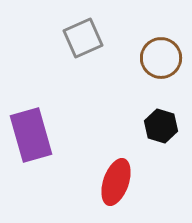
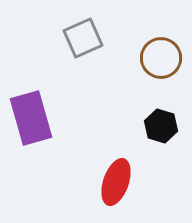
purple rectangle: moved 17 px up
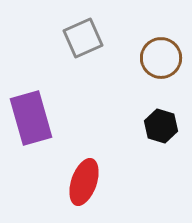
red ellipse: moved 32 px left
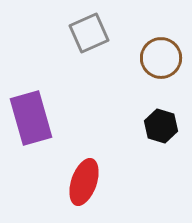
gray square: moved 6 px right, 5 px up
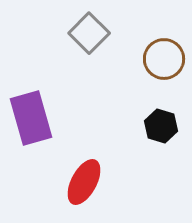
gray square: rotated 21 degrees counterclockwise
brown circle: moved 3 px right, 1 px down
red ellipse: rotated 9 degrees clockwise
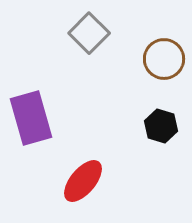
red ellipse: moved 1 px left, 1 px up; rotated 12 degrees clockwise
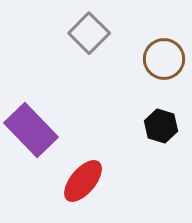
purple rectangle: moved 12 px down; rotated 28 degrees counterclockwise
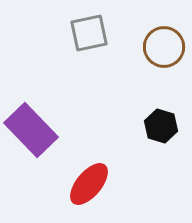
gray square: rotated 33 degrees clockwise
brown circle: moved 12 px up
red ellipse: moved 6 px right, 3 px down
